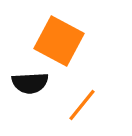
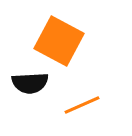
orange line: rotated 27 degrees clockwise
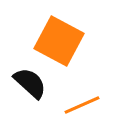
black semicircle: rotated 135 degrees counterclockwise
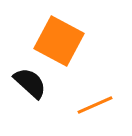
orange line: moved 13 px right
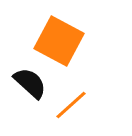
orange line: moved 24 px left; rotated 18 degrees counterclockwise
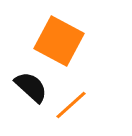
black semicircle: moved 1 px right, 4 px down
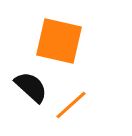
orange square: rotated 15 degrees counterclockwise
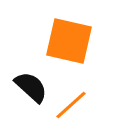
orange square: moved 10 px right
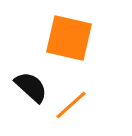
orange square: moved 3 px up
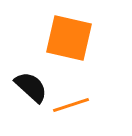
orange line: rotated 24 degrees clockwise
